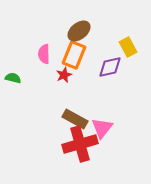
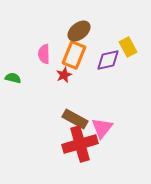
purple diamond: moved 2 px left, 7 px up
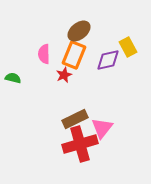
brown rectangle: rotated 55 degrees counterclockwise
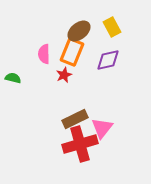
yellow rectangle: moved 16 px left, 20 px up
orange rectangle: moved 2 px left, 3 px up
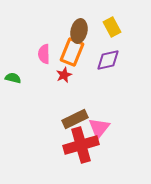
brown ellipse: rotated 40 degrees counterclockwise
pink triangle: moved 3 px left
red cross: moved 1 px right, 1 px down
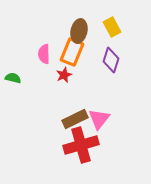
purple diamond: moved 3 px right; rotated 60 degrees counterclockwise
pink triangle: moved 9 px up
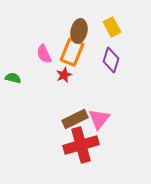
pink semicircle: rotated 24 degrees counterclockwise
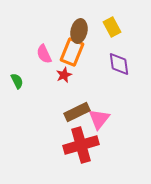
purple diamond: moved 8 px right, 4 px down; rotated 25 degrees counterclockwise
green semicircle: moved 4 px right, 3 px down; rotated 49 degrees clockwise
brown rectangle: moved 2 px right, 7 px up
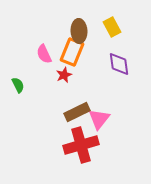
brown ellipse: rotated 15 degrees counterclockwise
green semicircle: moved 1 px right, 4 px down
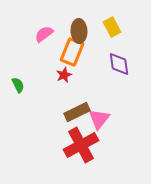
pink semicircle: moved 20 px up; rotated 78 degrees clockwise
red cross: rotated 12 degrees counterclockwise
